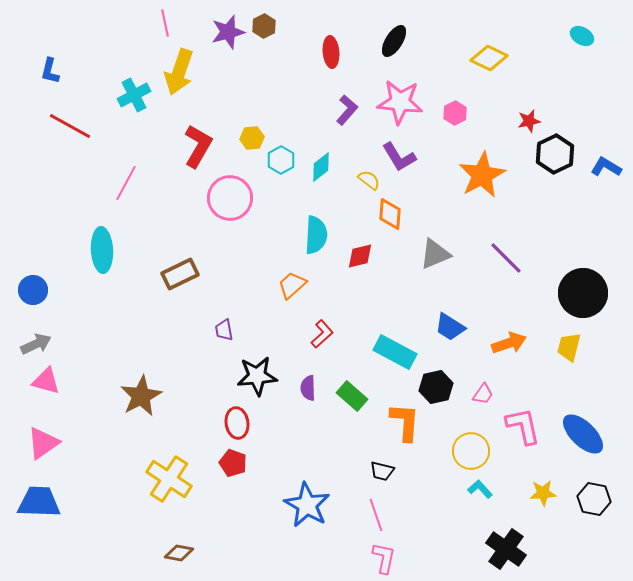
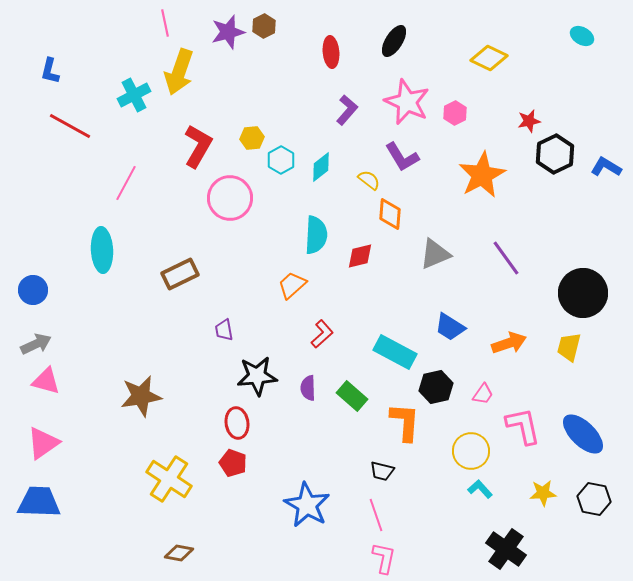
pink star at (400, 102): moved 7 px right; rotated 18 degrees clockwise
purple L-shape at (399, 157): moved 3 px right
purple line at (506, 258): rotated 9 degrees clockwise
brown star at (141, 396): rotated 18 degrees clockwise
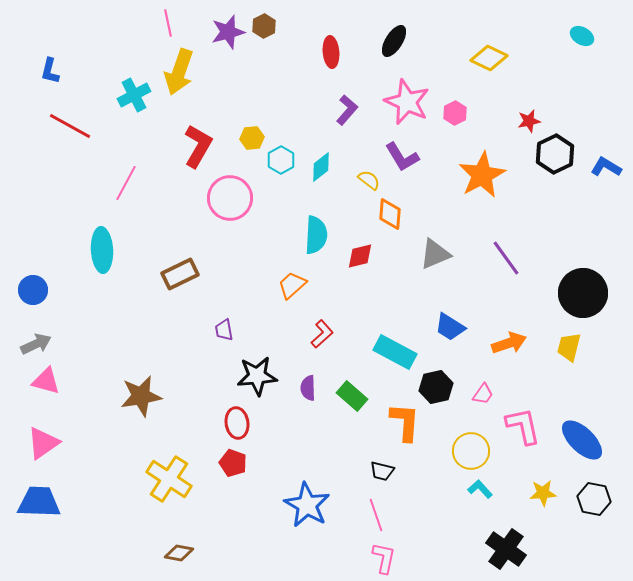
pink line at (165, 23): moved 3 px right
blue ellipse at (583, 434): moved 1 px left, 6 px down
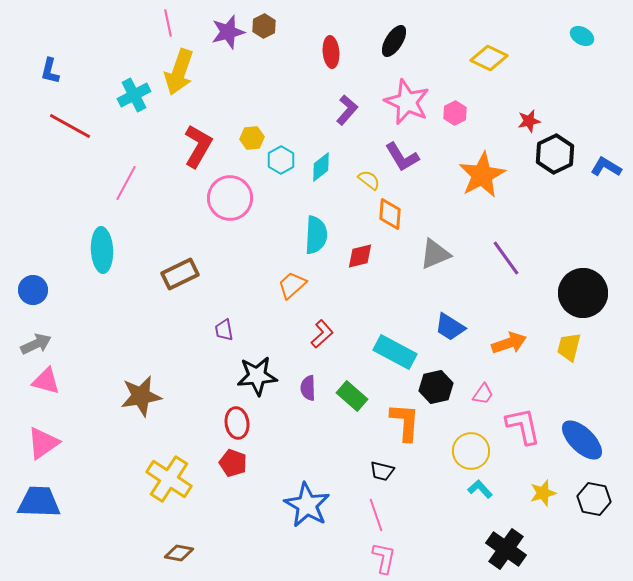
yellow star at (543, 493): rotated 12 degrees counterclockwise
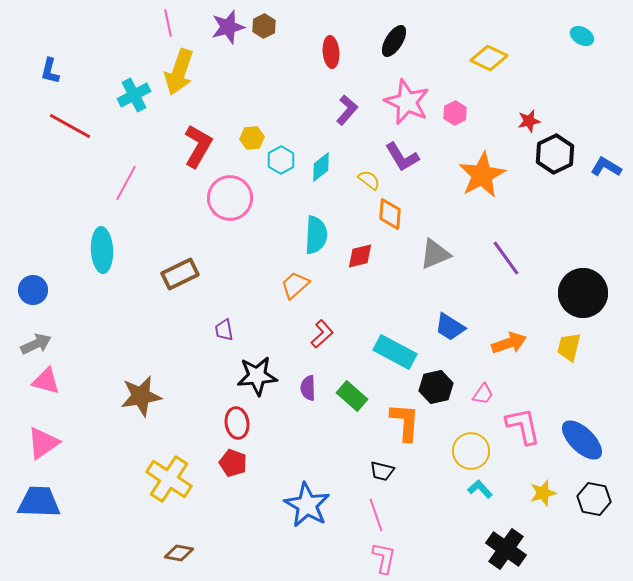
purple star at (228, 32): moved 5 px up
orange trapezoid at (292, 285): moved 3 px right
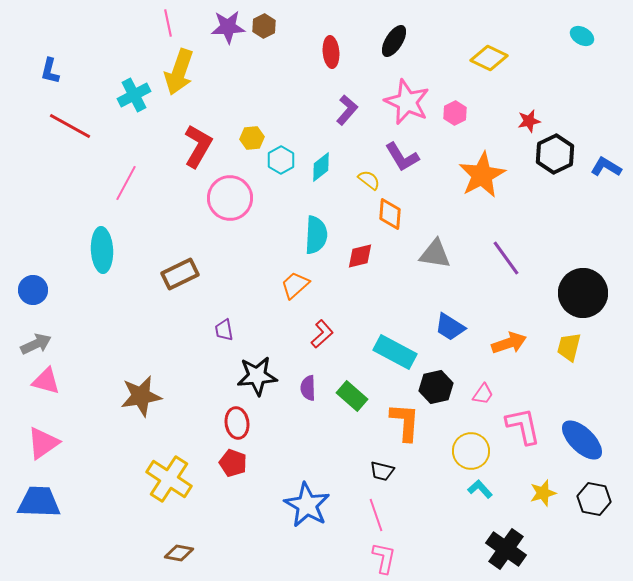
purple star at (228, 27): rotated 12 degrees clockwise
gray triangle at (435, 254): rotated 32 degrees clockwise
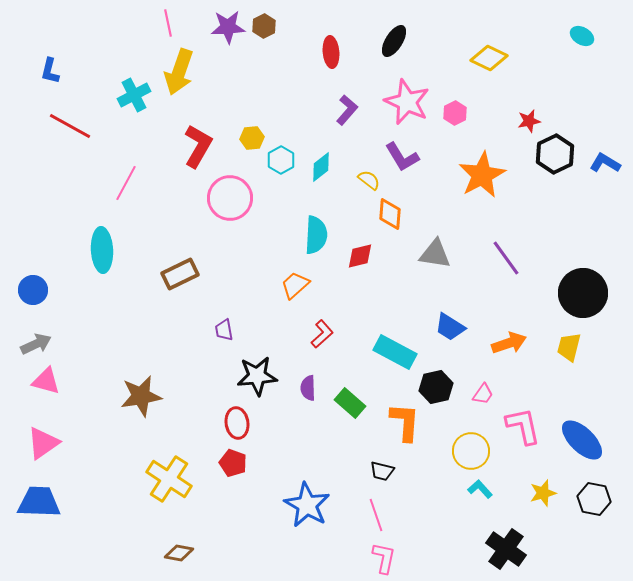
blue L-shape at (606, 167): moved 1 px left, 4 px up
green rectangle at (352, 396): moved 2 px left, 7 px down
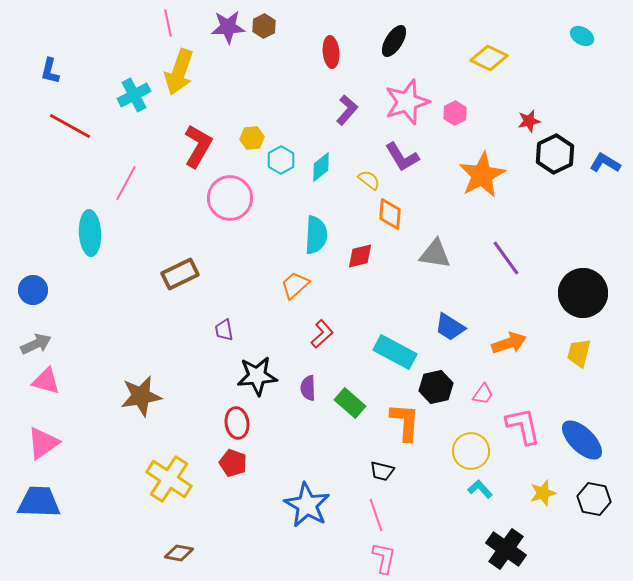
pink star at (407, 102): rotated 30 degrees clockwise
cyan ellipse at (102, 250): moved 12 px left, 17 px up
yellow trapezoid at (569, 347): moved 10 px right, 6 px down
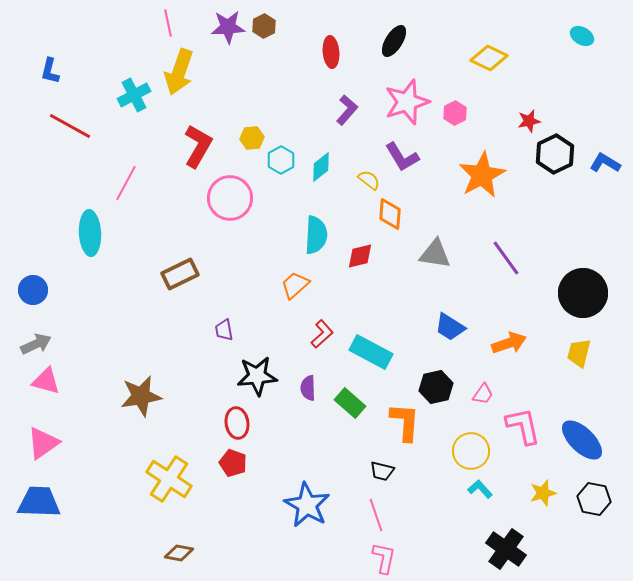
cyan rectangle at (395, 352): moved 24 px left
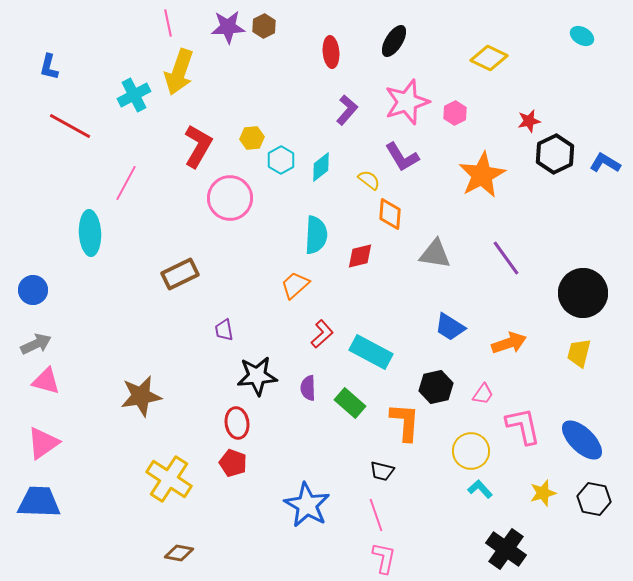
blue L-shape at (50, 71): moved 1 px left, 4 px up
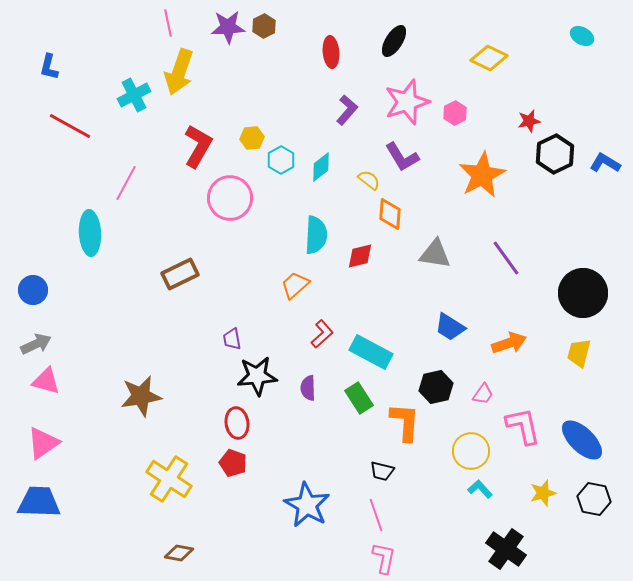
purple trapezoid at (224, 330): moved 8 px right, 9 px down
green rectangle at (350, 403): moved 9 px right, 5 px up; rotated 16 degrees clockwise
